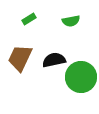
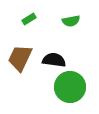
black semicircle: rotated 20 degrees clockwise
green circle: moved 11 px left, 10 px down
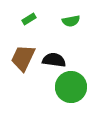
brown trapezoid: moved 3 px right
green circle: moved 1 px right
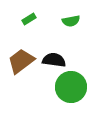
brown trapezoid: moved 2 px left, 3 px down; rotated 28 degrees clockwise
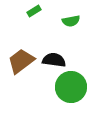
green rectangle: moved 5 px right, 8 px up
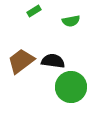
black semicircle: moved 1 px left, 1 px down
